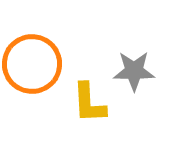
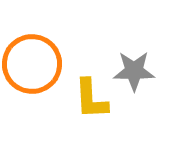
yellow L-shape: moved 2 px right, 4 px up
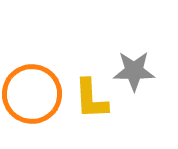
orange circle: moved 30 px down
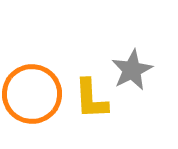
gray star: moved 2 px left, 1 px up; rotated 27 degrees counterclockwise
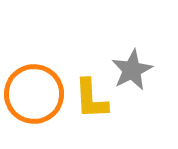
orange circle: moved 2 px right
